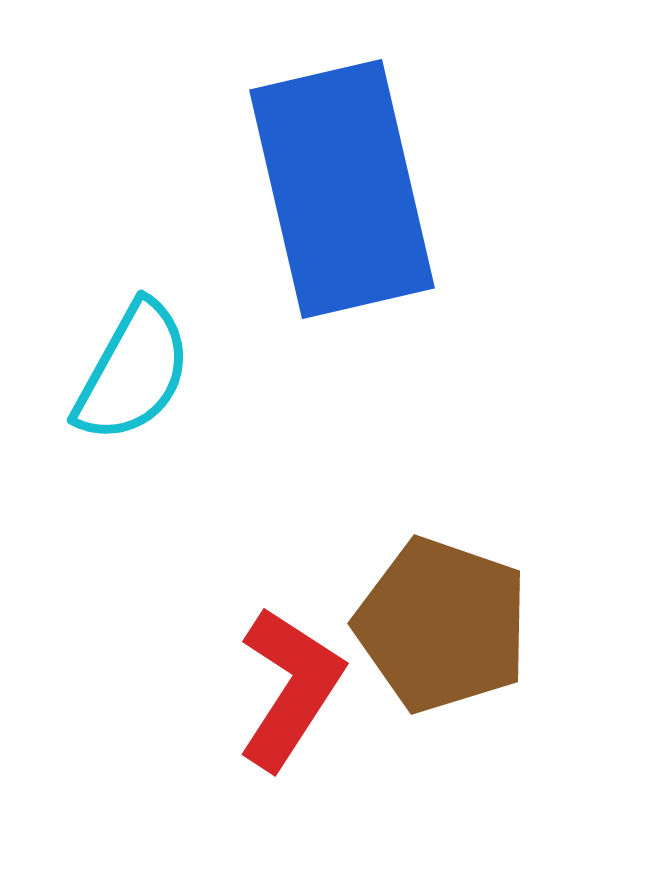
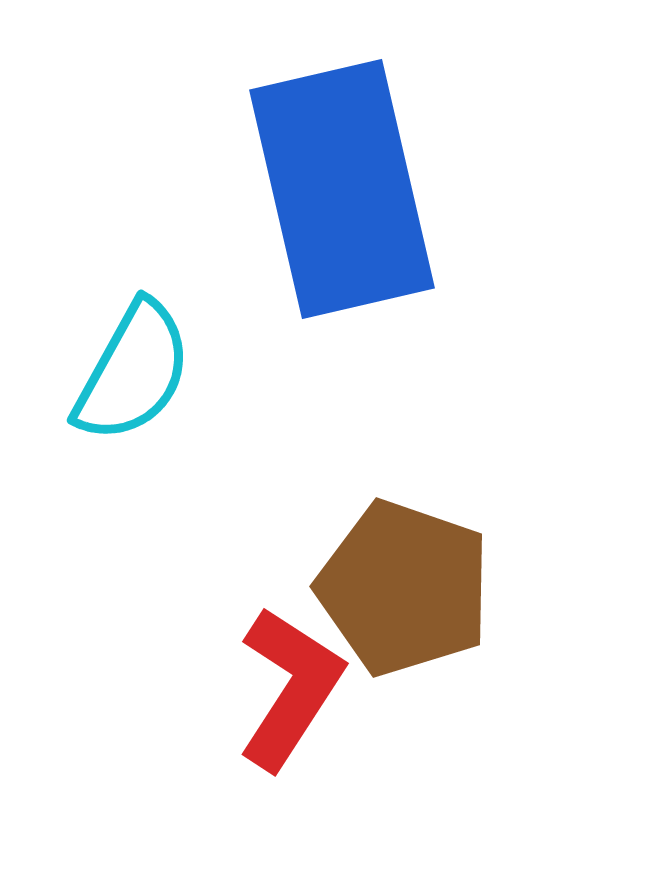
brown pentagon: moved 38 px left, 37 px up
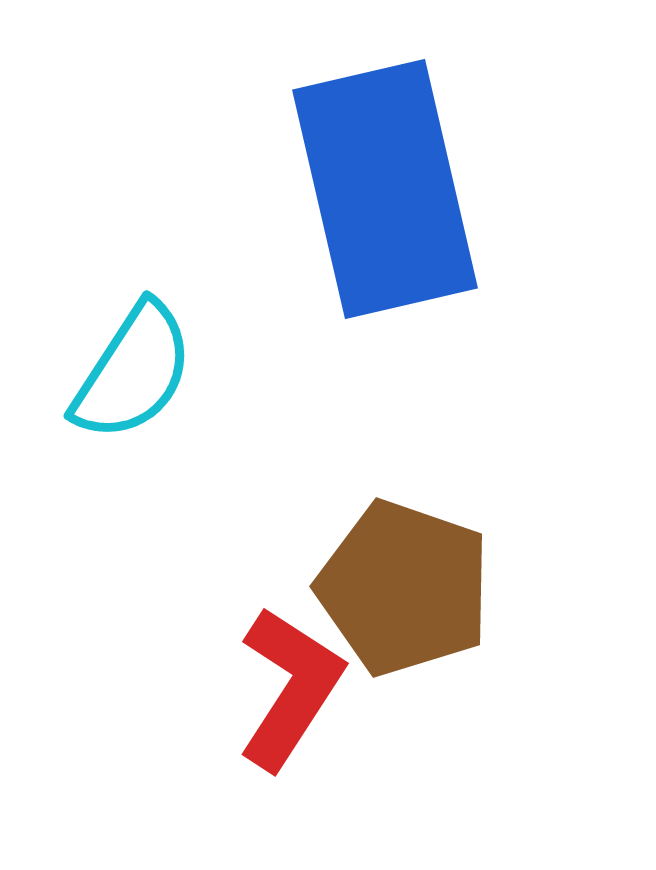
blue rectangle: moved 43 px right
cyan semicircle: rotated 4 degrees clockwise
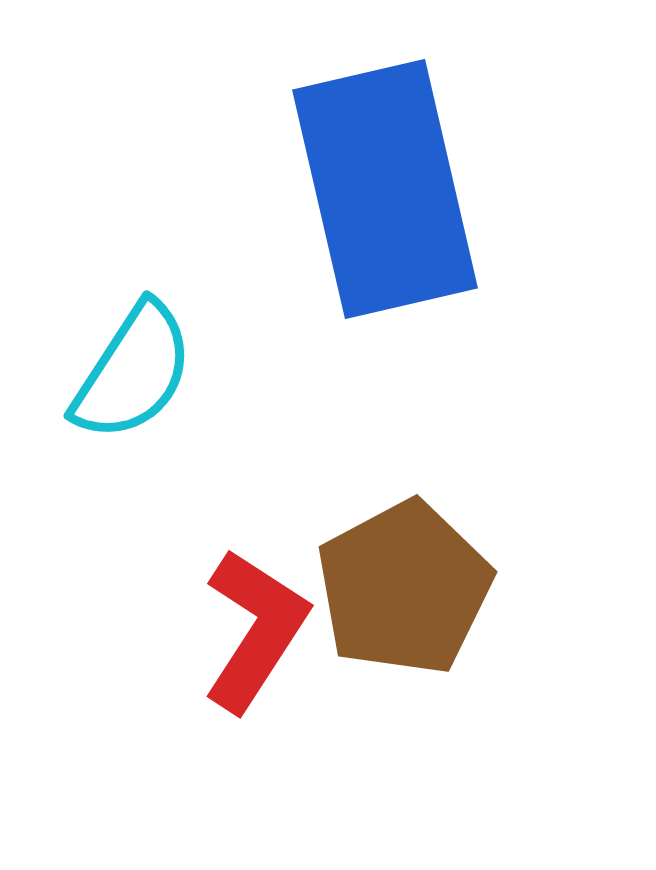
brown pentagon: rotated 25 degrees clockwise
red L-shape: moved 35 px left, 58 px up
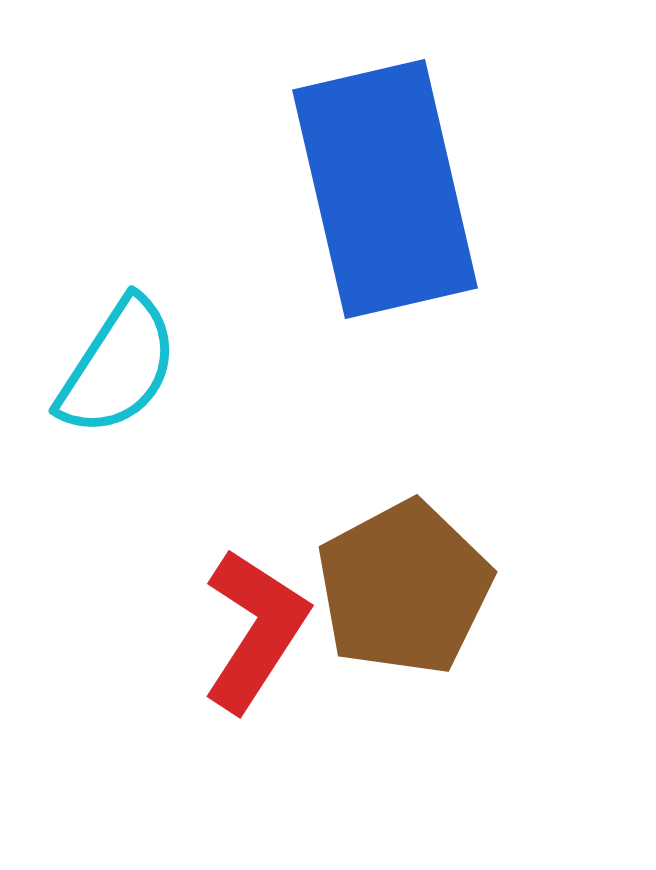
cyan semicircle: moved 15 px left, 5 px up
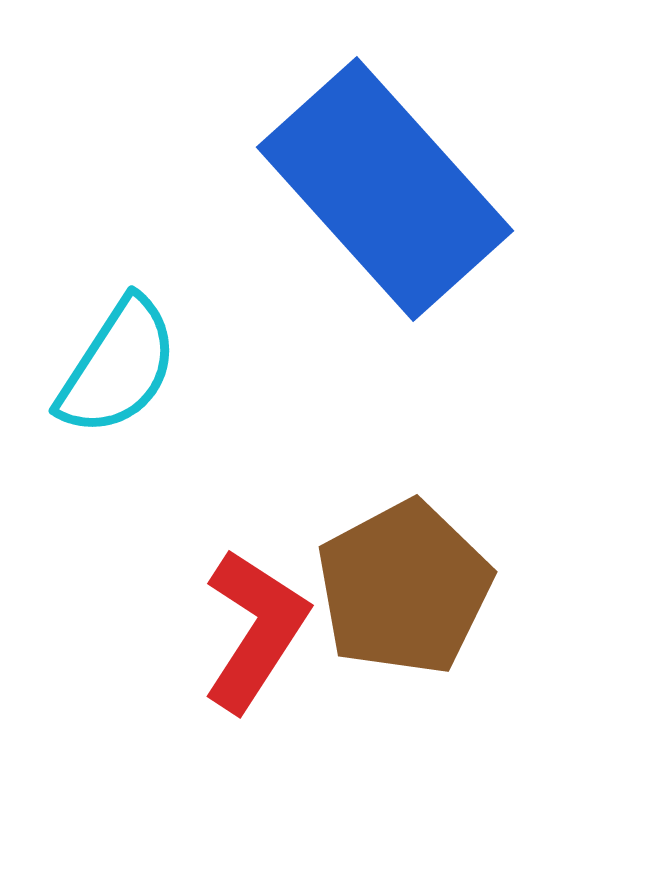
blue rectangle: rotated 29 degrees counterclockwise
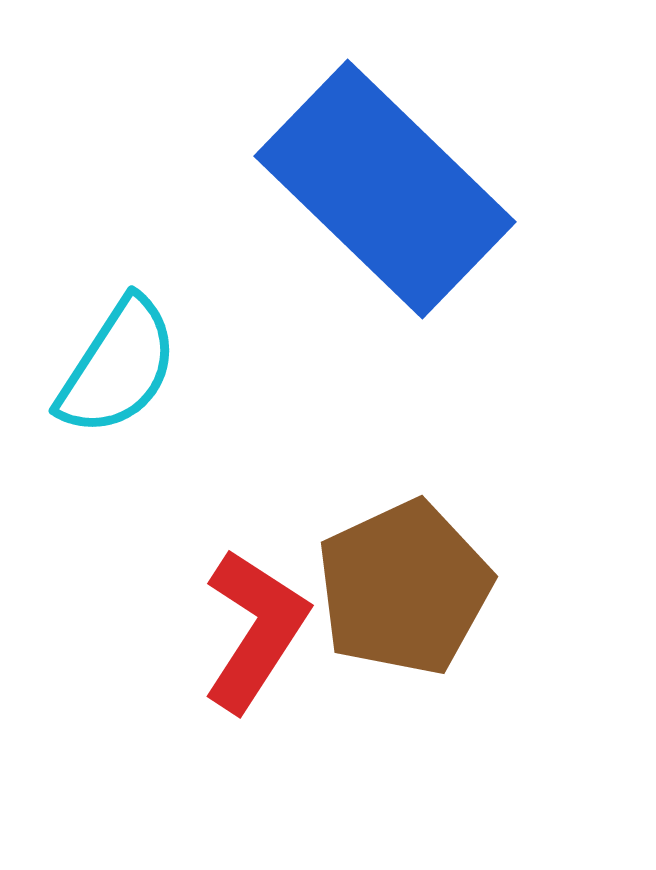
blue rectangle: rotated 4 degrees counterclockwise
brown pentagon: rotated 3 degrees clockwise
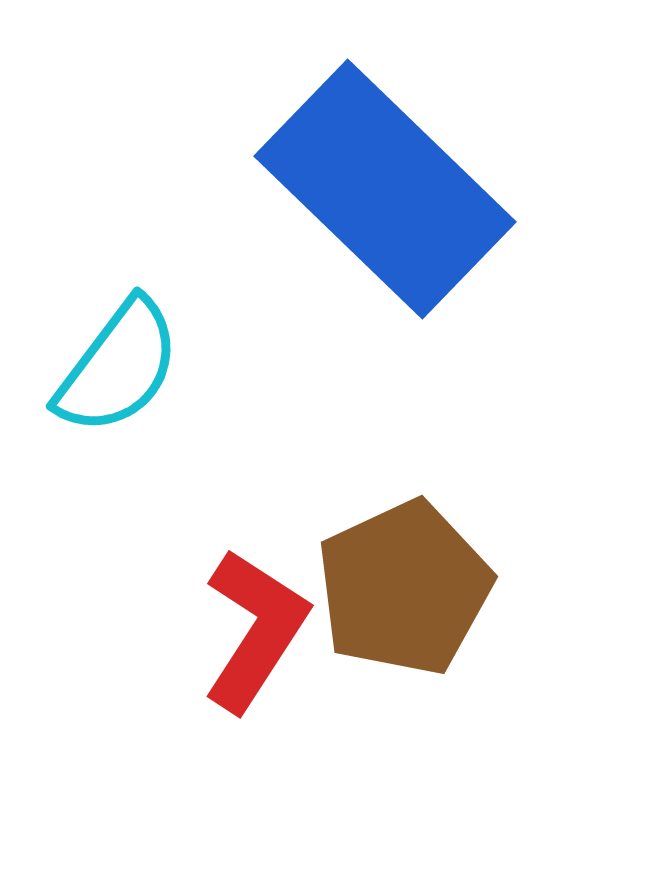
cyan semicircle: rotated 4 degrees clockwise
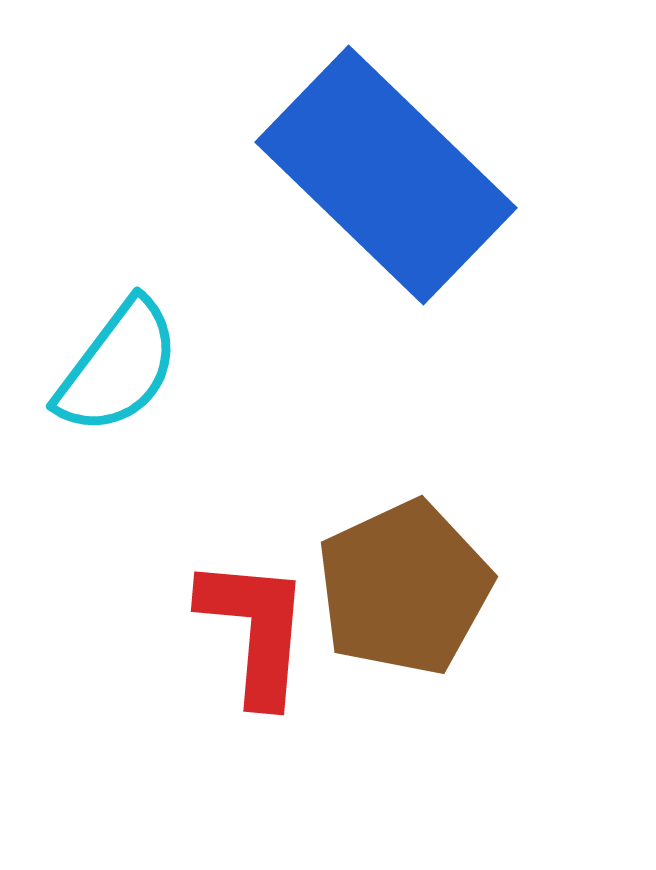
blue rectangle: moved 1 px right, 14 px up
red L-shape: rotated 28 degrees counterclockwise
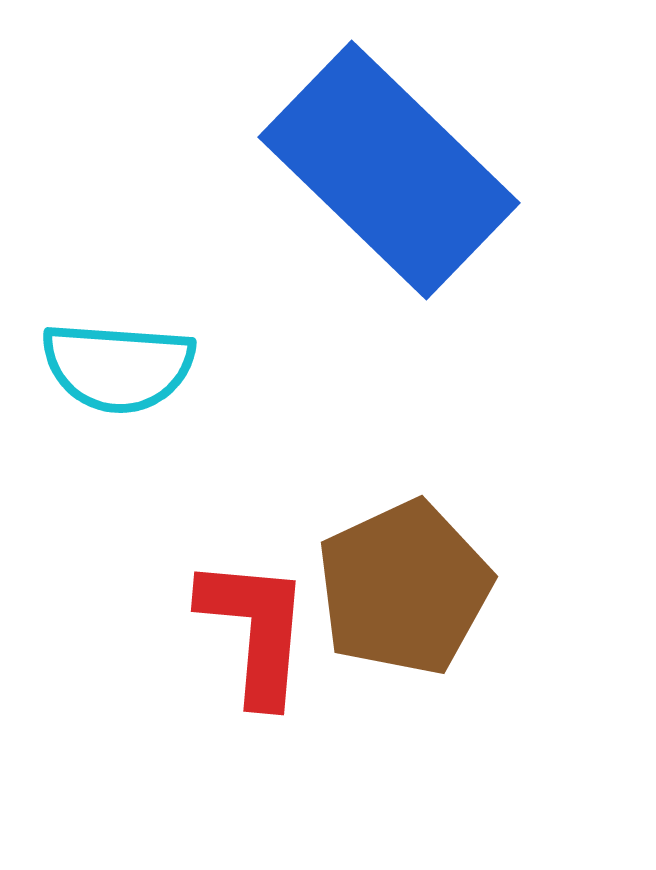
blue rectangle: moved 3 px right, 5 px up
cyan semicircle: rotated 57 degrees clockwise
